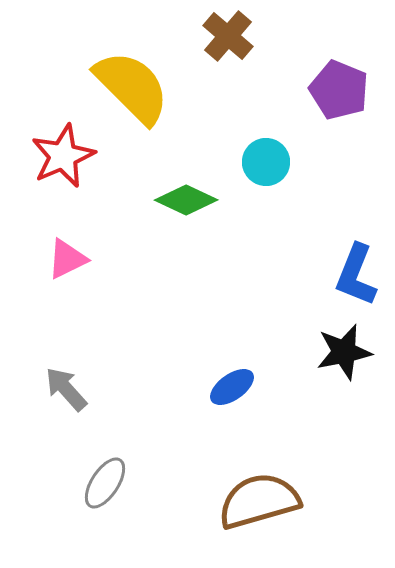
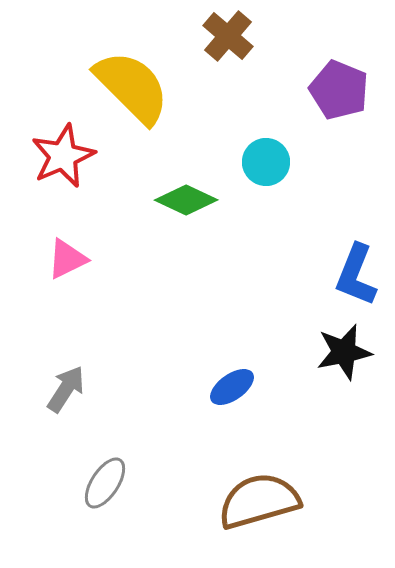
gray arrow: rotated 75 degrees clockwise
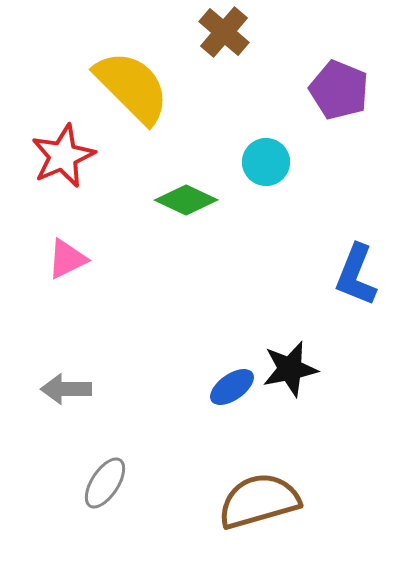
brown cross: moved 4 px left, 4 px up
black star: moved 54 px left, 17 px down
gray arrow: rotated 123 degrees counterclockwise
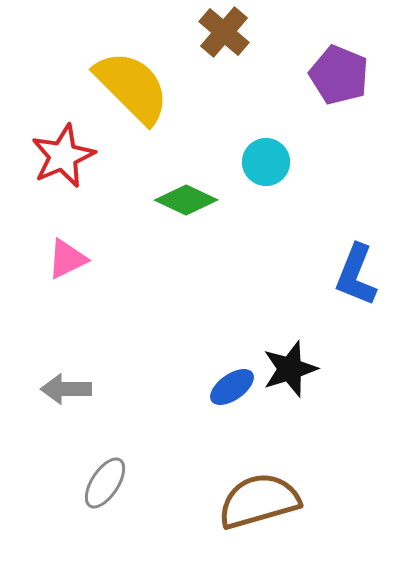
purple pentagon: moved 15 px up
black star: rotated 6 degrees counterclockwise
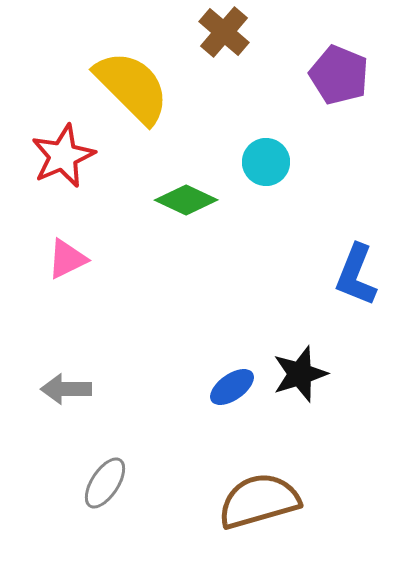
black star: moved 10 px right, 5 px down
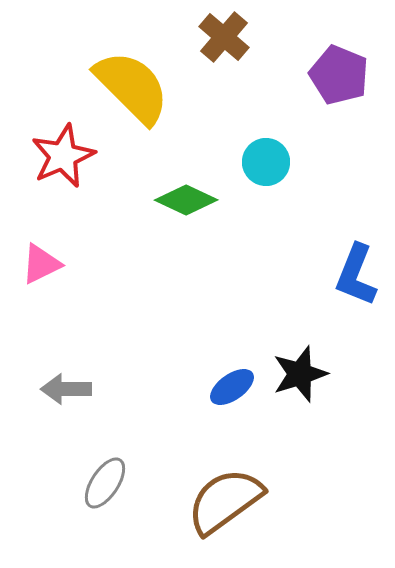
brown cross: moved 5 px down
pink triangle: moved 26 px left, 5 px down
brown semicircle: moved 34 px left; rotated 20 degrees counterclockwise
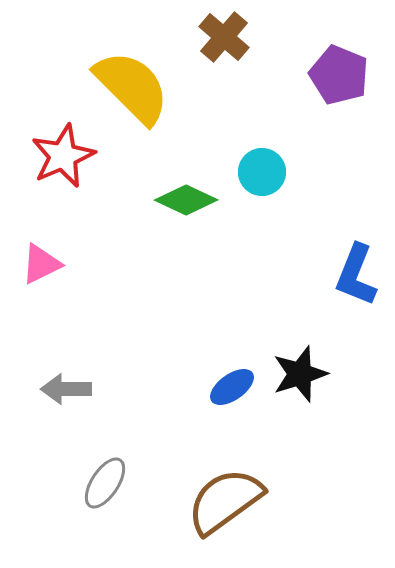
cyan circle: moved 4 px left, 10 px down
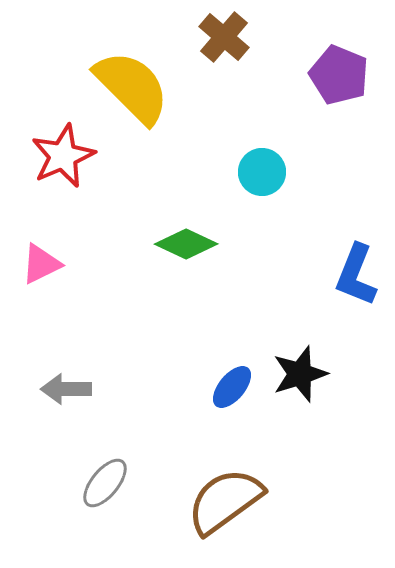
green diamond: moved 44 px down
blue ellipse: rotated 15 degrees counterclockwise
gray ellipse: rotated 6 degrees clockwise
